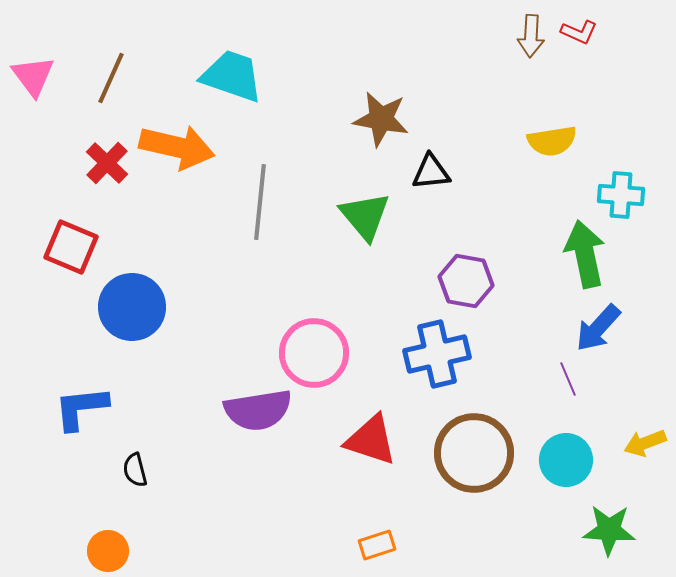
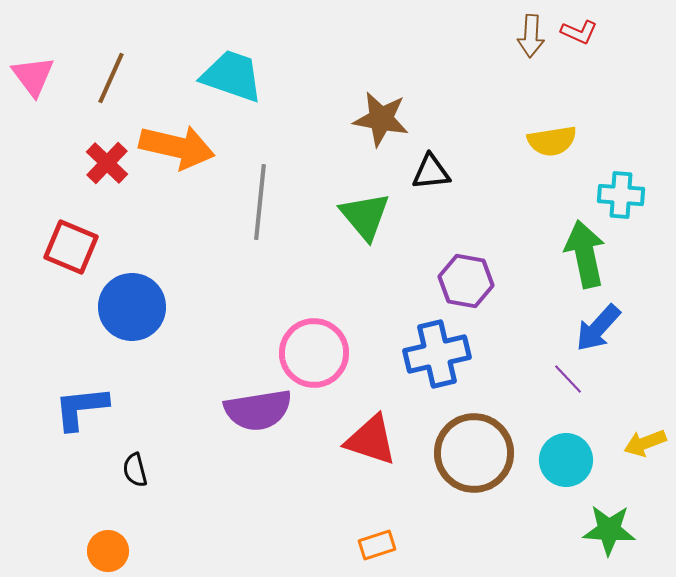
purple line: rotated 20 degrees counterclockwise
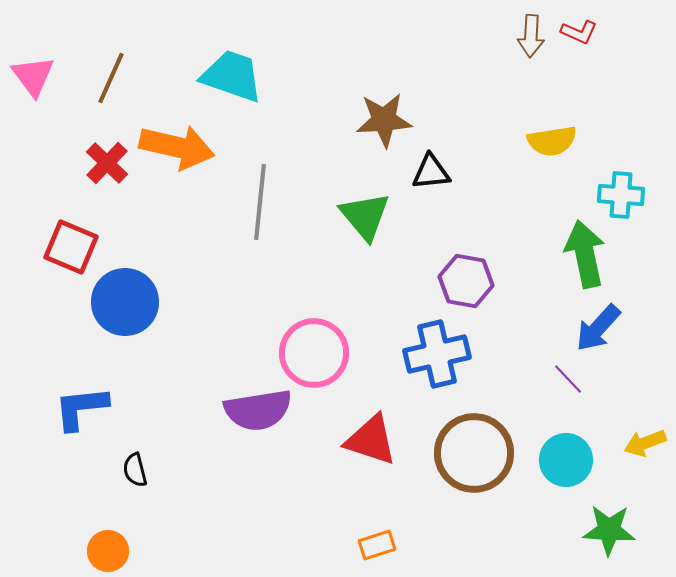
brown star: moved 3 px right, 1 px down; rotated 14 degrees counterclockwise
blue circle: moved 7 px left, 5 px up
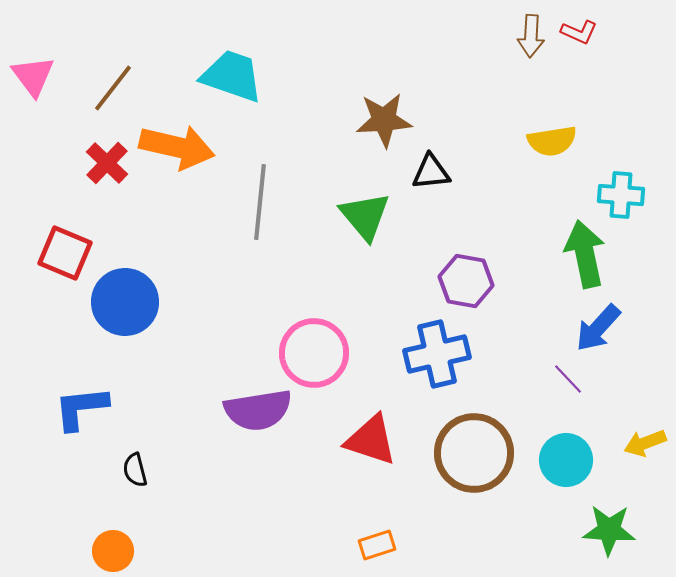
brown line: moved 2 px right, 10 px down; rotated 14 degrees clockwise
red square: moved 6 px left, 6 px down
orange circle: moved 5 px right
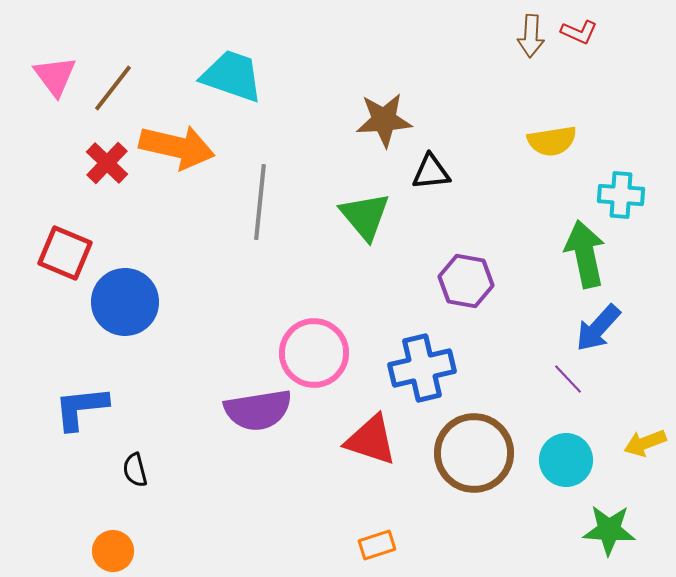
pink triangle: moved 22 px right
blue cross: moved 15 px left, 14 px down
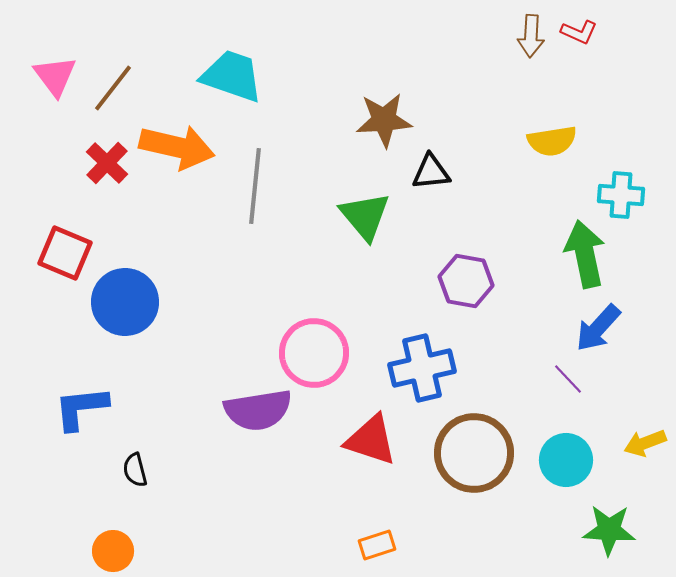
gray line: moved 5 px left, 16 px up
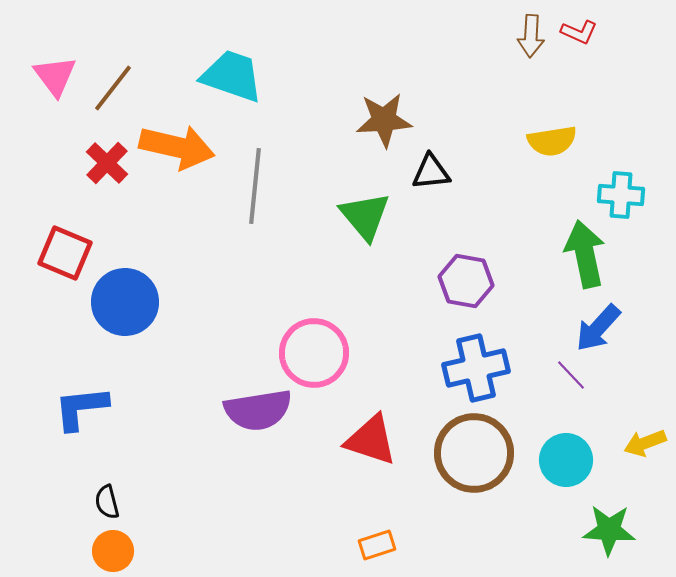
blue cross: moved 54 px right
purple line: moved 3 px right, 4 px up
black semicircle: moved 28 px left, 32 px down
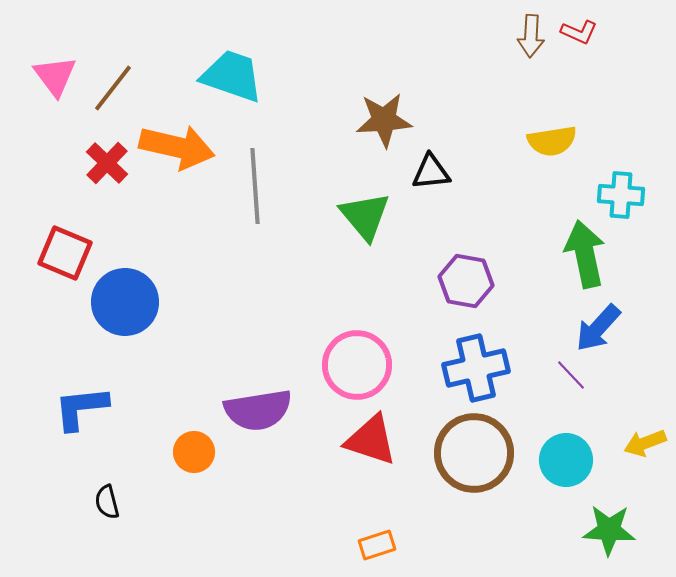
gray line: rotated 10 degrees counterclockwise
pink circle: moved 43 px right, 12 px down
orange circle: moved 81 px right, 99 px up
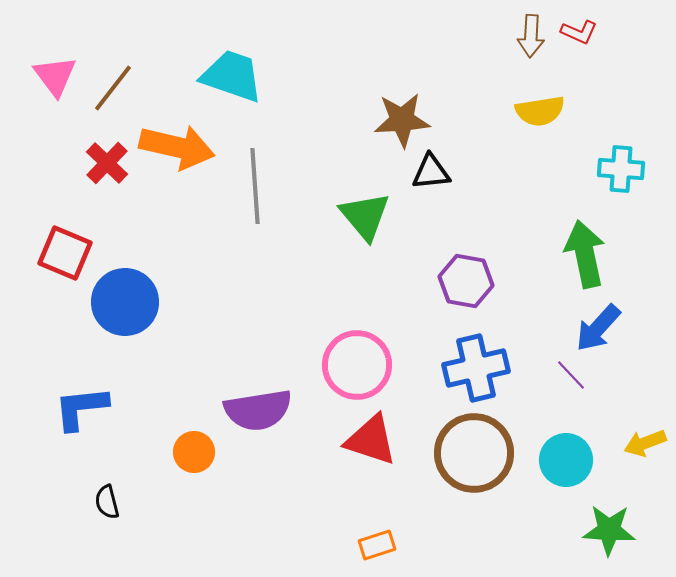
brown star: moved 18 px right
yellow semicircle: moved 12 px left, 30 px up
cyan cross: moved 26 px up
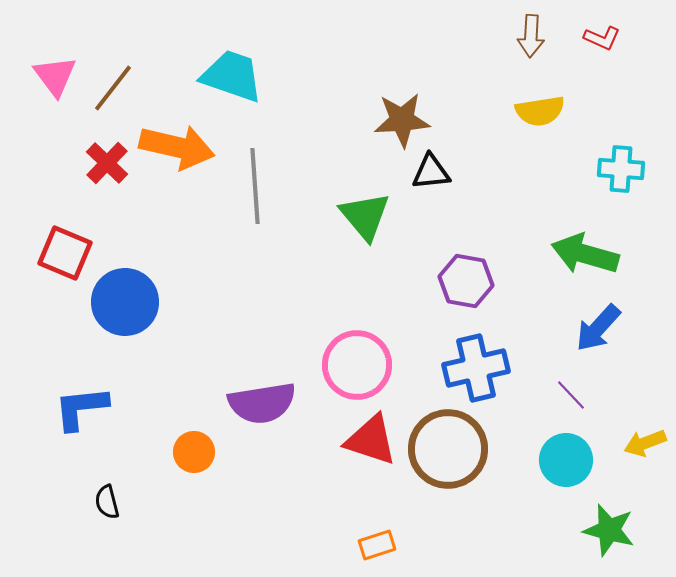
red L-shape: moved 23 px right, 6 px down
green arrow: rotated 62 degrees counterclockwise
purple line: moved 20 px down
purple semicircle: moved 4 px right, 7 px up
brown circle: moved 26 px left, 4 px up
green star: rotated 12 degrees clockwise
